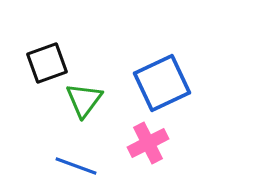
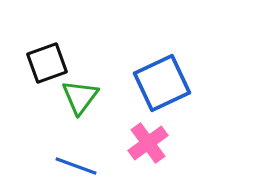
green triangle: moved 4 px left, 3 px up
pink cross: rotated 9 degrees counterclockwise
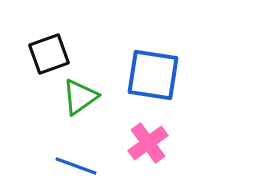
black square: moved 2 px right, 9 px up
blue square: moved 9 px left, 8 px up; rotated 34 degrees clockwise
green triangle: rotated 18 degrees clockwise
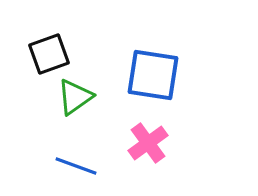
green triangle: moved 5 px left
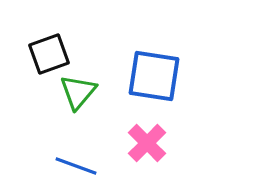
blue square: moved 1 px right, 1 px down
green triangle: moved 3 px right, 5 px up; rotated 15 degrees counterclockwise
pink cross: moved 1 px left; rotated 9 degrees counterclockwise
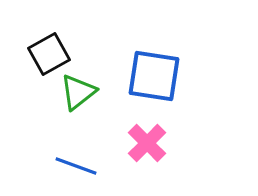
black square: rotated 9 degrees counterclockwise
green triangle: rotated 12 degrees clockwise
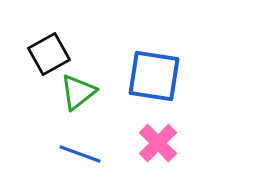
pink cross: moved 11 px right
blue line: moved 4 px right, 12 px up
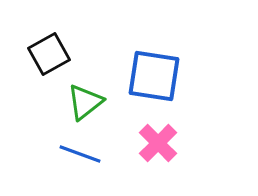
green triangle: moved 7 px right, 10 px down
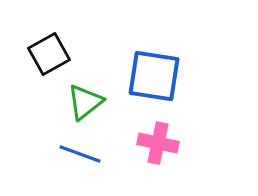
pink cross: rotated 33 degrees counterclockwise
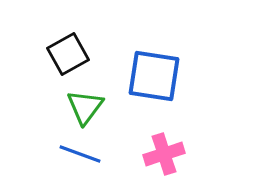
black square: moved 19 px right
green triangle: moved 5 px down; rotated 15 degrees counterclockwise
pink cross: moved 6 px right, 11 px down; rotated 30 degrees counterclockwise
